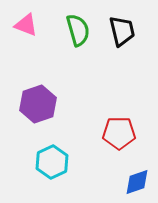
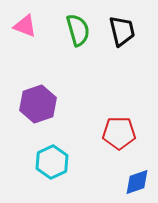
pink triangle: moved 1 px left, 1 px down
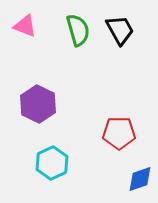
black trapezoid: moved 2 px left, 1 px up; rotated 16 degrees counterclockwise
purple hexagon: rotated 15 degrees counterclockwise
cyan hexagon: moved 1 px down
blue diamond: moved 3 px right, 3 px up
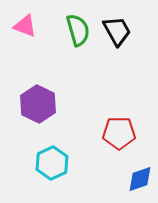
black trapezoid: moved 3 px left, 1 px down
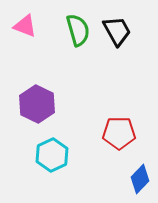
purple hexagon: moved 1 px left
cyan hexagon: moved 8 px up
blue diamond: rotated 28 degrees counterclockwise
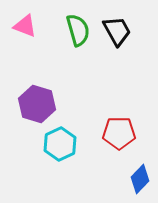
purple hexagon: rotated 9 degrees counterclockwise
cyan hexagon: moved 8 px right, 11 px up
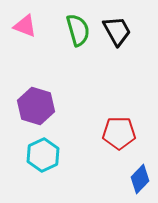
purple hexagon: moved 1 px left, 2 px down
cyan hexagon: moved 17 px left, 11 px down
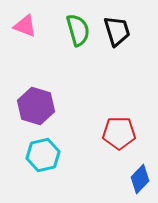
black trapezoid: rotated 12 degrees clockwise
cyan hexagon: rotated 12 degrees clockwise
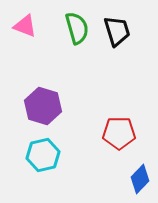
green semicircle: moved 1 px left, 2 px up
purple hexagon: moved 7 px right
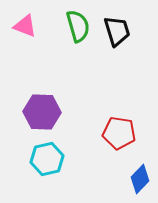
green semicircle: moved 1 px right, 2 px up
purple hexagon: moved 1 px left, 6 px down; rotated 15 degrees counterclockwise
red pentagon: rotated 8 degrees clockwise
cyan hexagon: moved 4 px right, 4 px down
